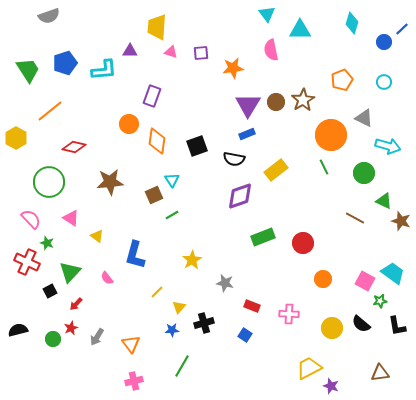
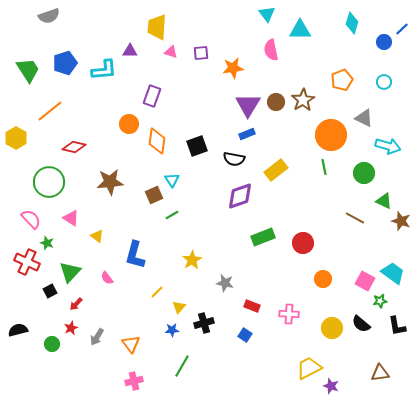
green line at (324, 167): rotated 14 degrees clockwise
green circle at (53, 339): moved 1 px left, 5 px down
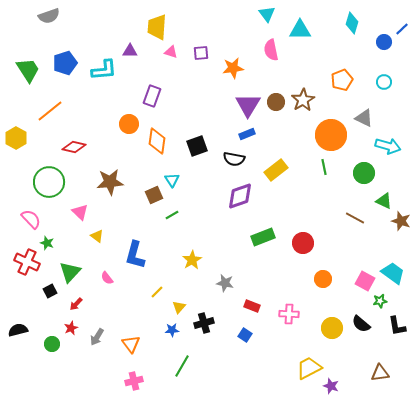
pink triangle at (71, 218): moved 9 px right, 6 px up; rotated 12 degrees clockwise
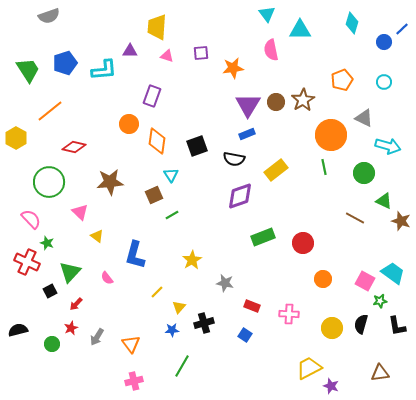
pink triangle at (171, 52): moved 4 px left, 4 px down
cyan triangle at (172, 180): moved 1 px left, 5 px up
black semicircle at (361, 324): rotated 66 degrees clockwise
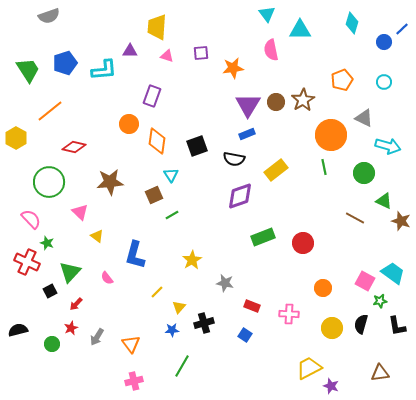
orange circle at (323, 279): moved 9 px down
